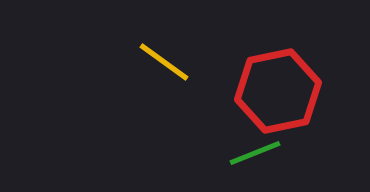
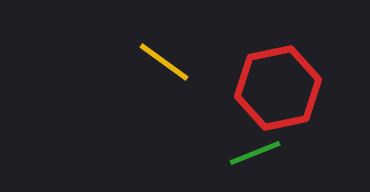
red hexagon: moved 3 px up
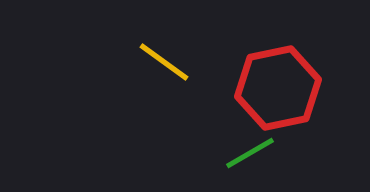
green line: moved 5 px left; rotated 8 degrees counterclockwise
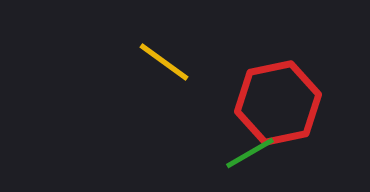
red hexagon: moved 15 px down
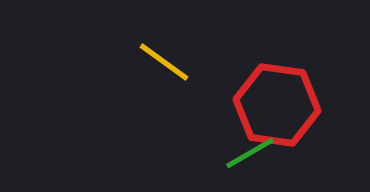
red hexagon: moved 1 px left, 2 px down; rotated 20 degrees clockwise
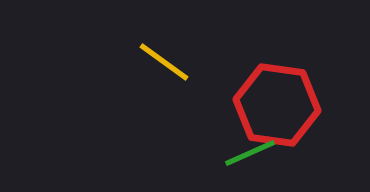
green line: rotated 6 degrees clockwise
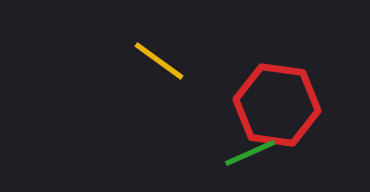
yellow line: moved 5 px left, 1 px up
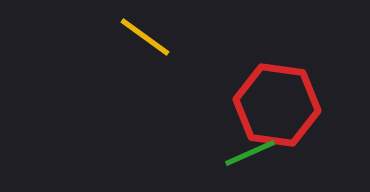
yellow line: moved 14 px left, 24 px up
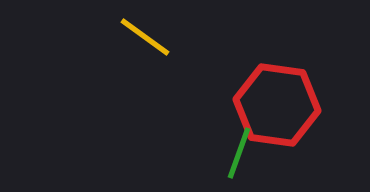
green line: moved 11 px left; rotated 46 degrees counterclockwise
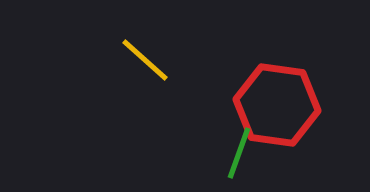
yellow line: moved 23 px down; rotated 6 degrees clockwise
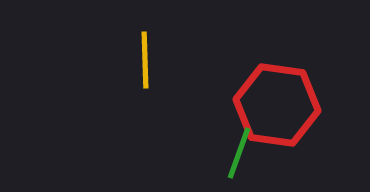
yellow line: rotated 46 degrees clockwise
